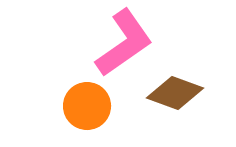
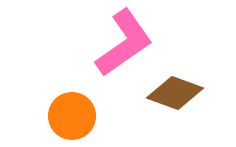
orange circle: moved 15 px left, 10 px down
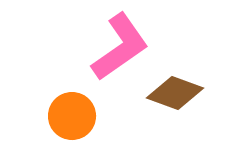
pink L-shape: moved 4 px left, 4 px down
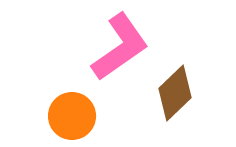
brown diamond: rotated 64 degrees counterclockwise
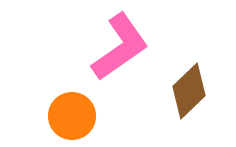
brown diamond: moved 14 px right, 2 px up
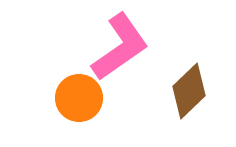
orange circle: moved 7 px right, 18 px up
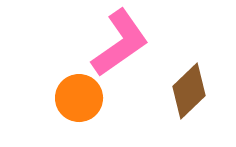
pink L-shape: moved 4 px up
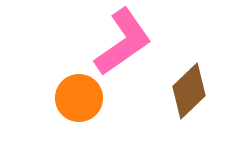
pink L-shape: moved 3 px right, 1 px up
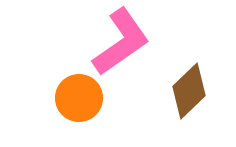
pink L-shape: moved 2 px left
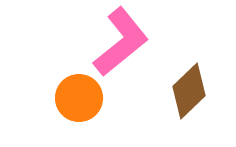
pink L-shape: rotated 4 degrees counterclockwise
